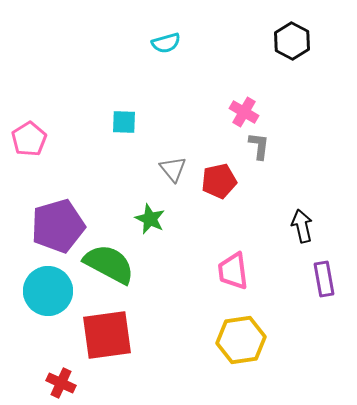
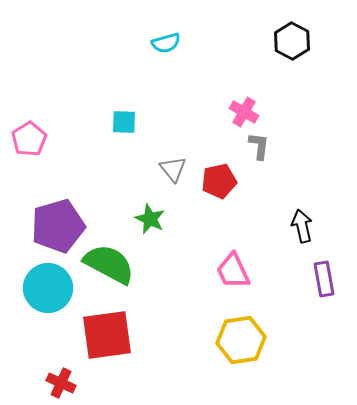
pink trapezoid: rotated 18 degrees counterclockwise
cyan circle: moved 3 px up
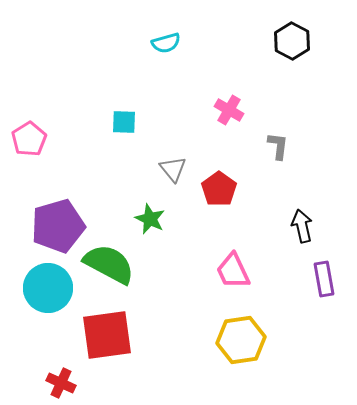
pink cross: moved 15 px left, 2 px up
gray L-shape: moved 19 px right
red pentagon: moved 8 px down; rotated 24 degrees counterclockwise
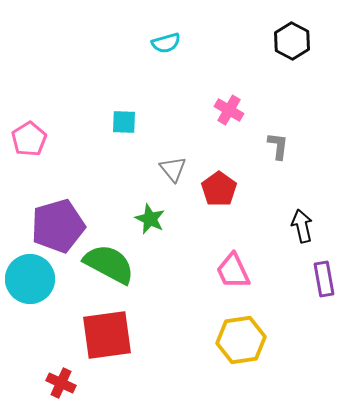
cyan circle: moved 18 px left, 9 px up
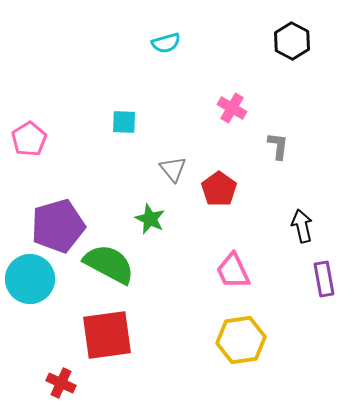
pink cross: moved 3 px right, 2 px up
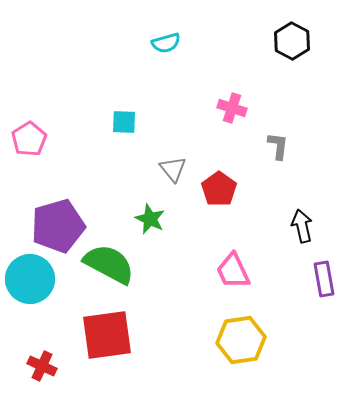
pink cross: rotated 12 degrees counterclockwise
red cross: moved 19 px left, 17 px up
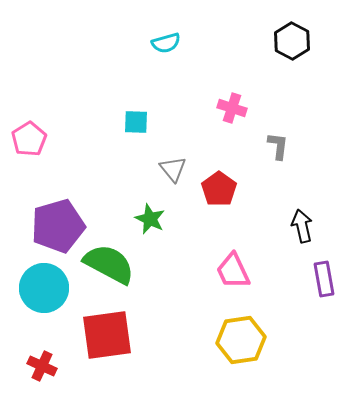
cyan square: moved 12 px right
cyan circle: moved 14 px right, 9 px down
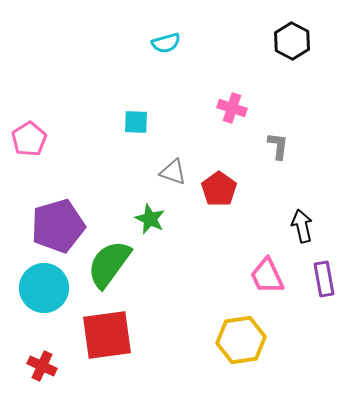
gray triangle: moved 3 px down; rotated 32 degrees counterclockwise
green semicircle: rotated 82 degrees counterclockwise
pink trapezoid: moved 34 px right, 5 px down
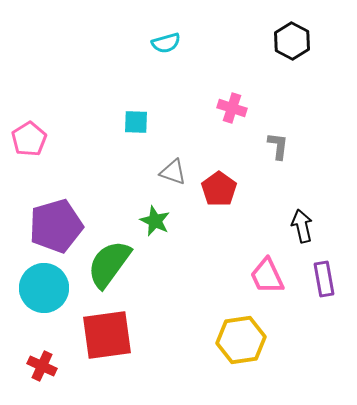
green star: moved 5 px right, 2 px down
purple pentagon: moved 2 px left
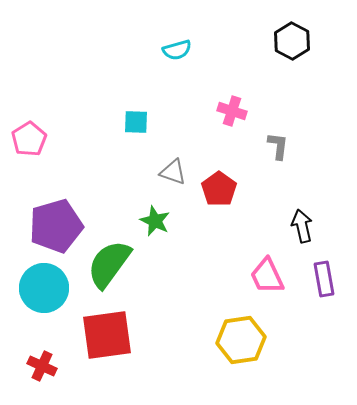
cyan semicircle: moved 11 px right, 7 px down
pink cross: moved 3 px down
